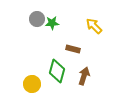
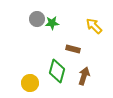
yellow circle: moved 2 px left, 1 px up
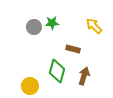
gray circle: moved 3 px left, 8 px down
yellow circle: moved 3 px down
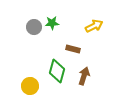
yellow arrow: rotated 108 degrees clockwise
